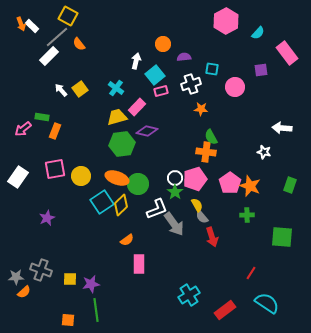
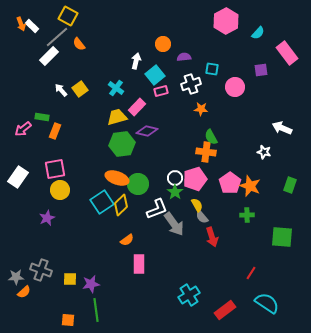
white arrow at (282, 128): rotated 18 degrees clockwise
yellow circle at (81, 176): moved 21 px left, 14 px down
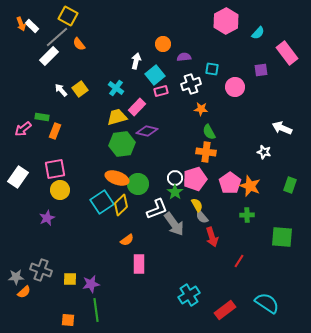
green semicircle at (211, 137): moved 2 px left, 5 px up
red line at (251, 273): moved 12 px left, 12 px up
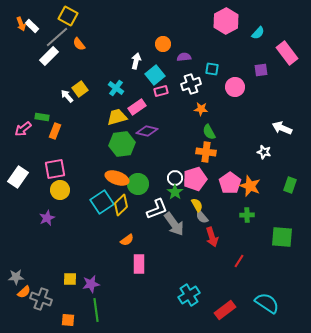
white arrow at (61, 90): moved 6 px right, 6 px down
pink rectangle at (137, 107): rotated 12 degrees clockwise
gray cross at (41, 270): moved 29 px down
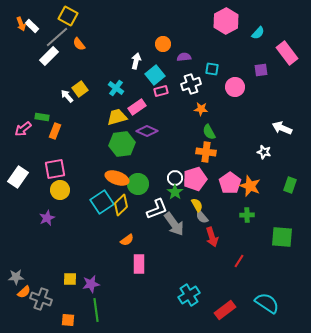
purple diamond at (147, 131): rotated 10 degrees clockwise
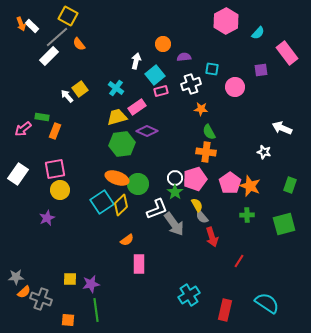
white rectangle at (18, 177): moved 3 px up
green square at (282, 237): moved 2 px right, 13 px up; rotated 20 degrees counterclockwise
red rectangle at (225, 310): rotated 40 degrees counterclockwise
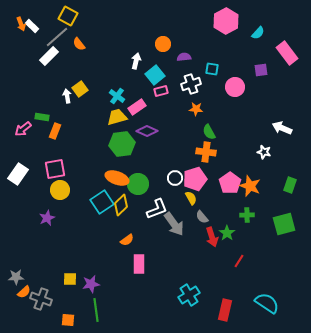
cyan cross at (116, 88): moved 1 px right, 8 px down
white arrow at (67, 96): rotated 32 degrees clockwise
orange star at (201, 109): moved 5 px left
green star at (175, 192): moved 52 px right, 41 px down
yellow semicircle at (197, 205): moved 6 px left, 7 px up
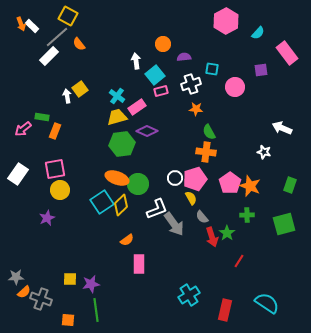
white arrow at (136, 61): rotated 21 degrees counterclockwise
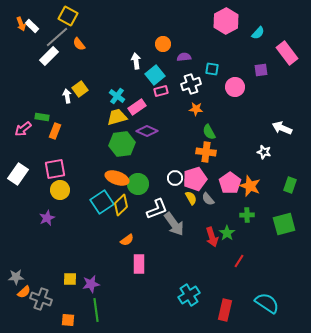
gray semicircle at (202, 217): moved 6 px right, 18 px up
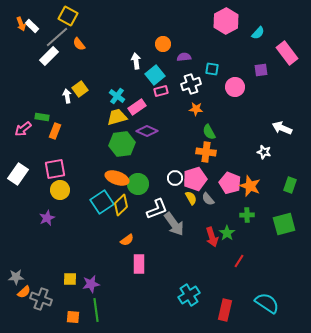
pink pentagon at (230, 183): rotated 15 degrees counterclockwise
orange square at (68, 320): moved 5 px right, 3 px up
